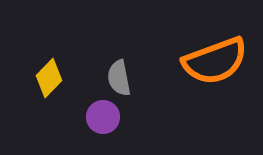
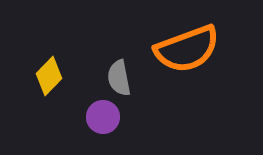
orange semicircle: moved 28 px left, 12 px up
yellow diamond: moved 2 px up
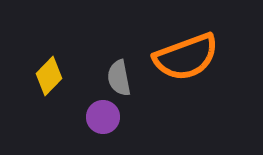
orange semicircle: moved 1 px left, 8 px down
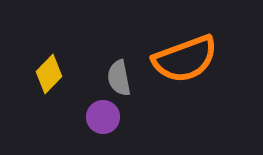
orange semicircle: moved 1 px left, 2 px down
yellow diamond: moved 2 px up
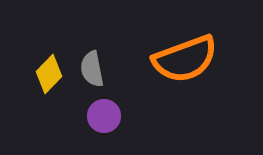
gray semicircle: moved 27 px left, 9 px up
purple circle: moved 1 px right, 1 px up
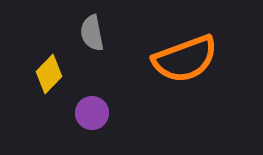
gray semicircle: moved 36 px up
purple circle: moved 12 px left, 3 px up
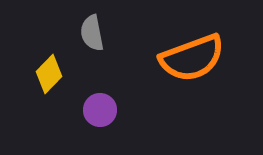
orange semicircle: moved 7 px right, 1 px up
purple circle: moved 8 px right, 3 px up
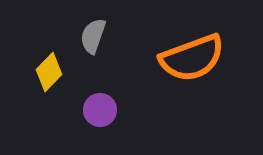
gray semicircle: moved 1 px right, 3 px down; rotated 30 degrees clockwise
yellow diamond: moved 2 px up
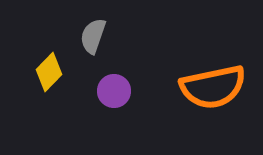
orange semicircle: moved 21 px right, 29 px down; rotated 8 degrees clockwise
purple circle: moved 14 px right, 19 px up
